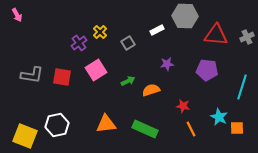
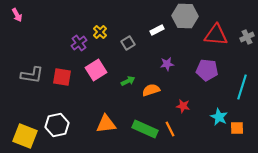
orange line: moved 21 px left
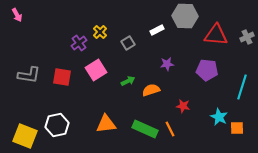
gray L-shape: moved 3 px left
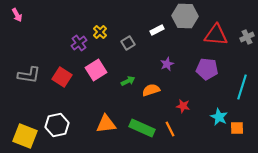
purple star: rotated 16 degrees counterclockwise
purple pentagon: moved 1 px up
red square: rotated 24 degrees clockwise
green rectangle: moved 3 px left, 1 px up
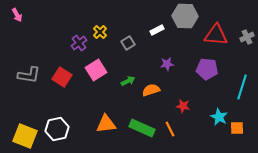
purple star: rotated 16 degrees clockwise
white hexagon: moved 4 px down
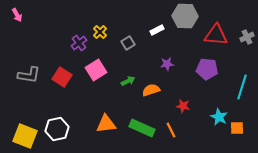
orange line: moved 1 px right, 1 px down
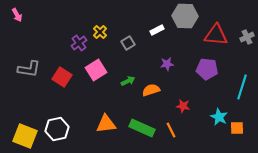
gray L-shape: moved 6 px up
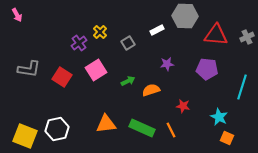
orange square: moved 10 px left, 10 px down; rotated 24 degrees clockwise
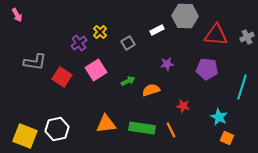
gray L-shape: moved 6 px right, 7 px up
green rectangle: rotated 15 degrees counterclockwise
